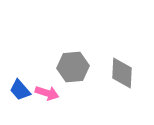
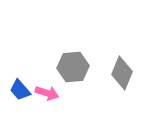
gray diamond: rotated 20 degrees clockwise
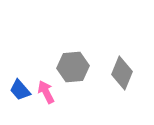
pink arrow: moved 1 px left, 1 px up; rotated 135 degrees counterclockwise
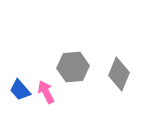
gray diamond: moved 3 px left, 1 px down
